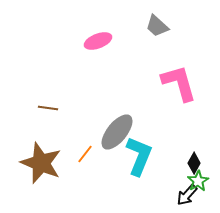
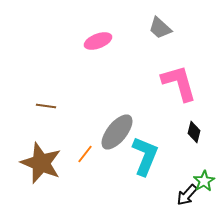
gray trapezoid: moved 3 px right, 2 px down
brown line: moved 2 px left, 2 px up
cyan L-shape: moved 6 px right
black diamond: moved 31 px up; rotated 15 degrees counterclockwise
green star: moved 6 px right
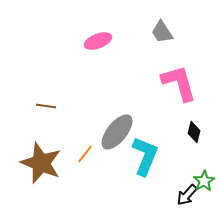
gray trapezoid: moved 2 px right, 4 px down; rotated 15 degrees clockwise
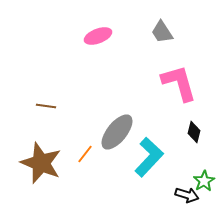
pink ellipse: moved 5 px up
cyan L-shape: moved 4 px right, 1 px down; rotated 21 degrees clockwise
black arrow: rotated 115 degrees counterclockwise
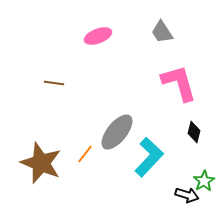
brown line: moved 8 px right, 23 px up
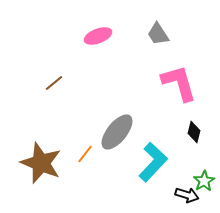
gray trapezoid: moved 4 px left, 2 px down
brown line: rotated 48 degrees counterclockwise
cyan L-shape: moved 4 px right, 5 px down
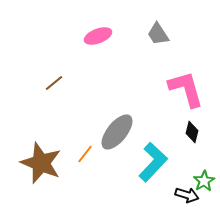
pink L-shape: moved 7 px right, 6 px down
black diamond: moved 2 px left
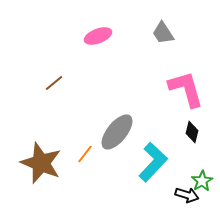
gray trapezoid: moved 5 px right, 1 px up
green star: moved 2 px left
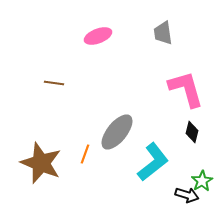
gray trapezoid: rotated 25 degrees clockwise
brown line: rotated 48 degrees clockwise
orange line: rotated 18 degrees counterclockwise
cyan L-shape: rotated 9 degrees clockwise
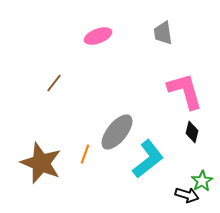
brown line: rotated 60 degrees counterclockwise
pink L-shape: moved 1 px left, 2 px down
cyan L-shape: moved 5 px left, 3 px up
